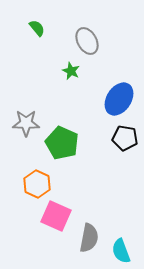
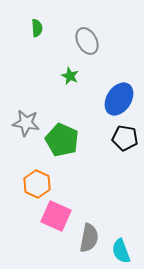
green semicircle: rotated 36 degrees clockwise
green star: moved 1 px left, 5 px down
gray star: rotated 8 degrees clockwise
green pentagon: moved 3 px up
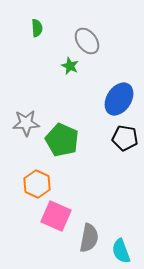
gray ellipse: rotated 8 degrees counterclockwise
green star: moved 10 px up
gray star: rotated 12 degrees counterclockwise
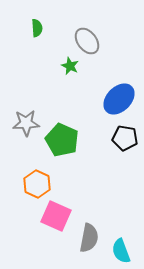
blue ellipse: rotated 12 degrees clockwise
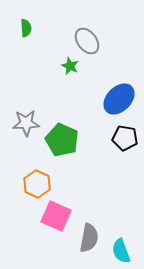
green semicircle: moved 11 px left
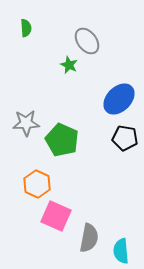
green star: moved 1 px left, 1 px up
cyan semicircle: rotated 15 degrees clockwise
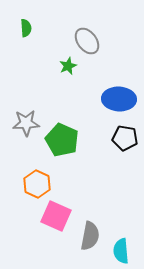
green star: moved 1 px left, 1 px down; rotated 24 degrees clockwise
blue ellipse: rotated 48 degrees clockwise
gray semicircle: moved 1 px right, 2 px up
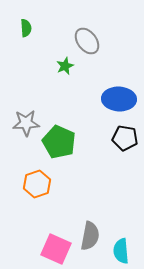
green star: moved 3 px left
green pentagon: moved 3 px left, 2 px down
orange hexagon: rotated 16 degrees clockwise
pink square: moved 33 px down
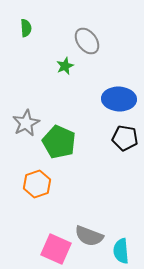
gray star: rotated 24 degrees counterclockwise
gray semicircle: moved 1 px left; rotated 100 degrees clockwise
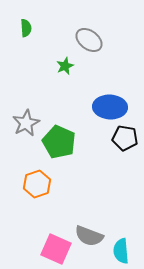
gray ellipse: moved 2 px right, 1 px up; rotated 16 degrees counterclockwise
blue ellipse: moved 9 px left, 8 px down
